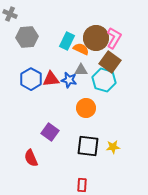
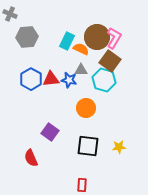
brown circle: moved 1 px right, 1 px up
brown square: moved 1 px up
yellow star: moved 6 px right
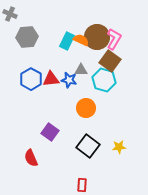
pink L-shape: moved 1 px down
orange semicircle: moved 9 px up
black square: rotated 30 degrees clockwise
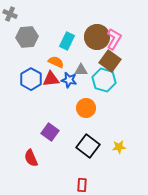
orange semicircle: moved 25 px left, 22 px down
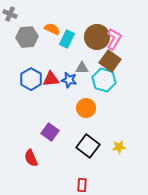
cyan rectangle: moved 2 px up
orange semicircle: moved 4 px left, 33 px up
gray triangle: moved 1 px right, 2 px up
